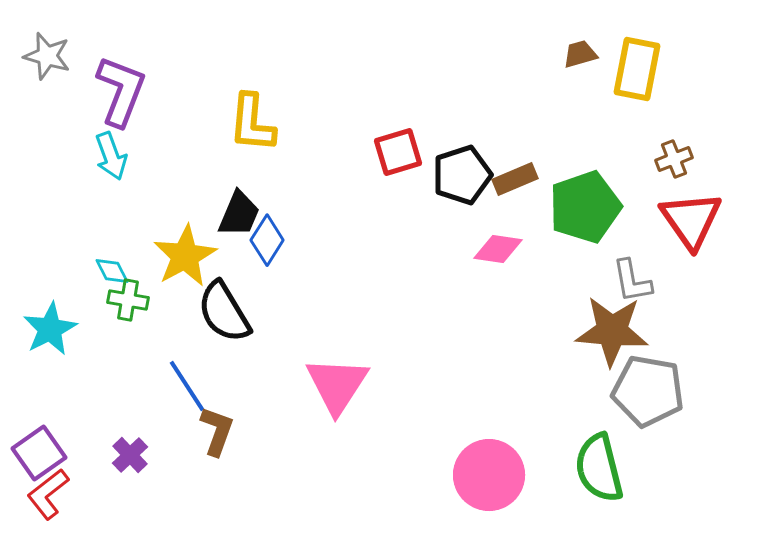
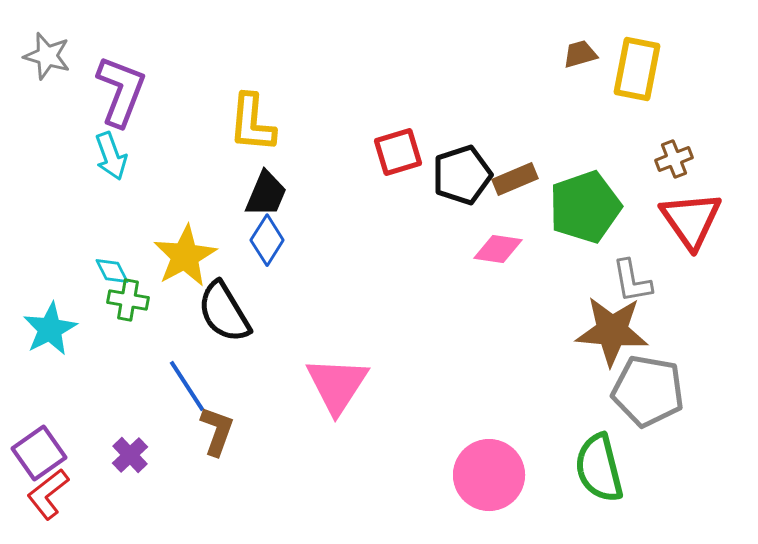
black trapezoid: moved 27 px right, 20 px up
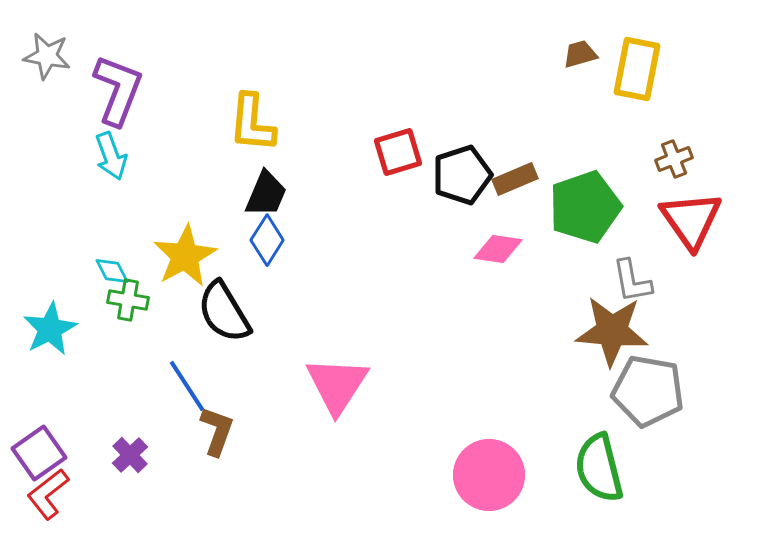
gray star: rotated 6 degrees counterclockwise
purple L-shape: moved 3 px left, 1 px up
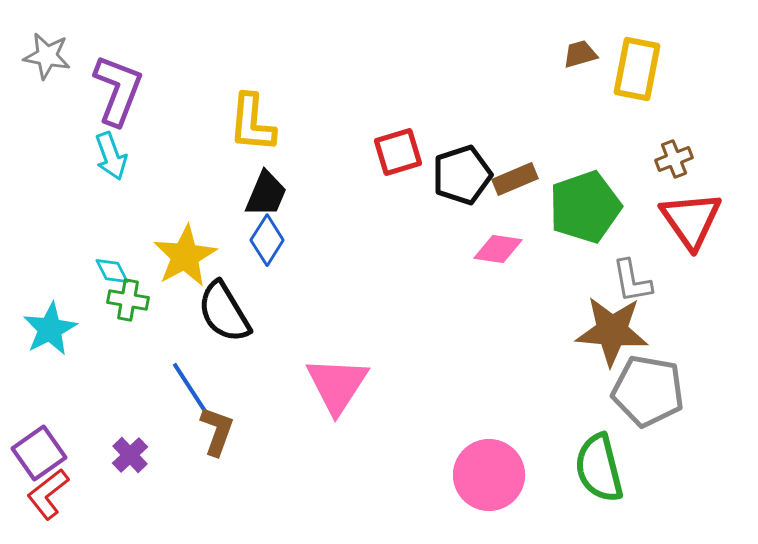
blue line: moved 3 px right, 2 px down
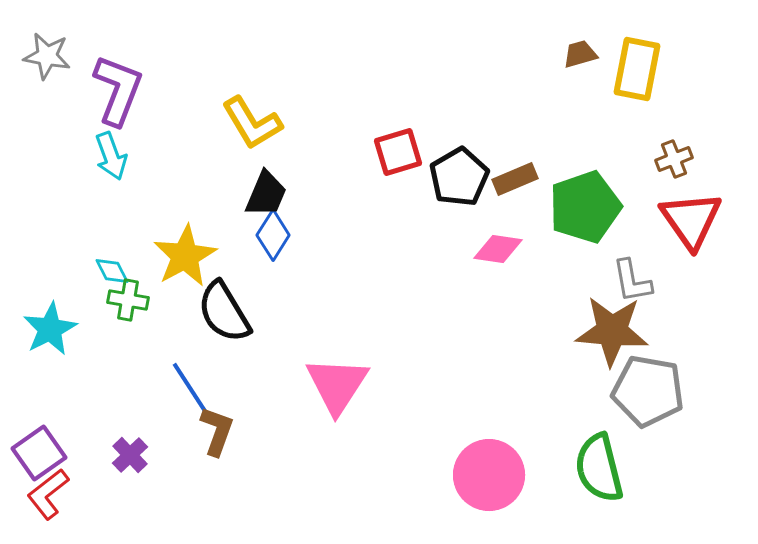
yellow L-shape: rotated 36 degrees counterclockwise
black pentagon: moved 3 px left, 2 px down; rotated 12 degrees counterclockwise
blue diamond: moved 6 px right, 5 px up
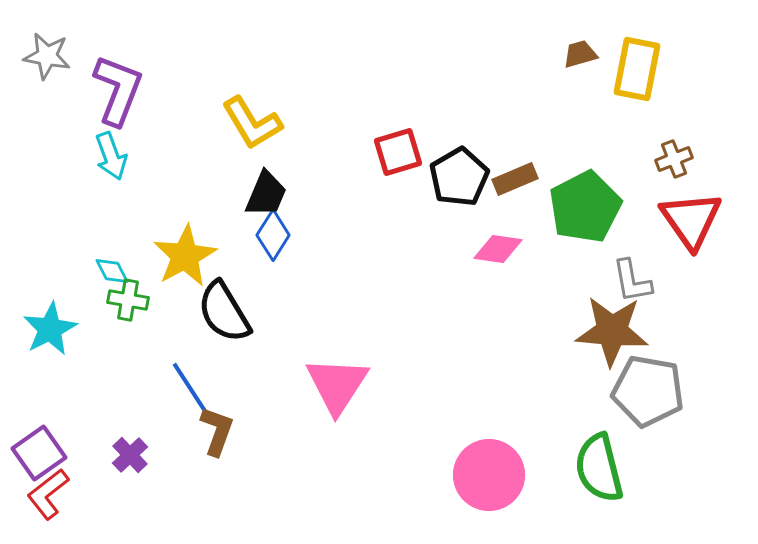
green pentagon: rotated 8 degrees counterclockwise
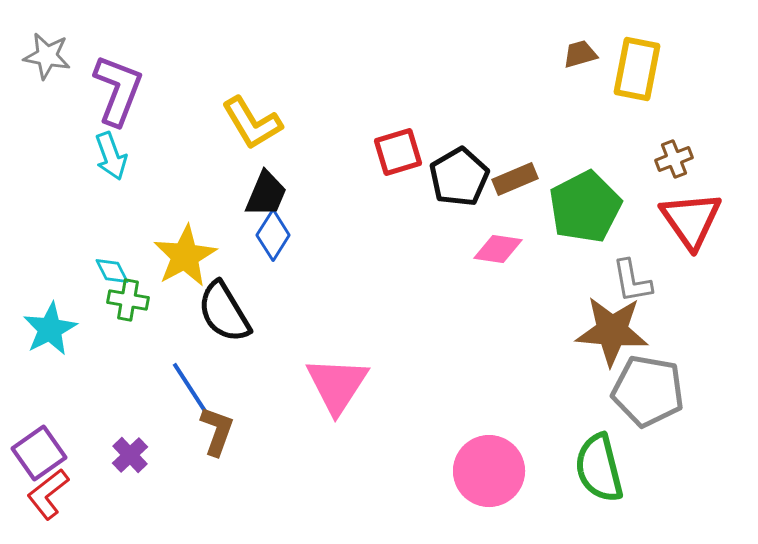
pink circle: moved 4 px up
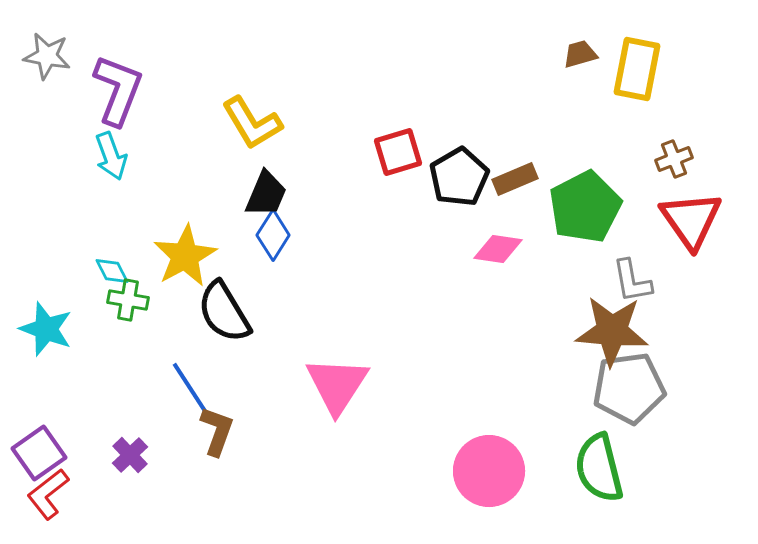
cyan star: moved 4 px left; rotated 24 degrees counterclockwise
gray pentagon: moved 19 px left, 3 px up; rotated 18 degrees counterclockwise
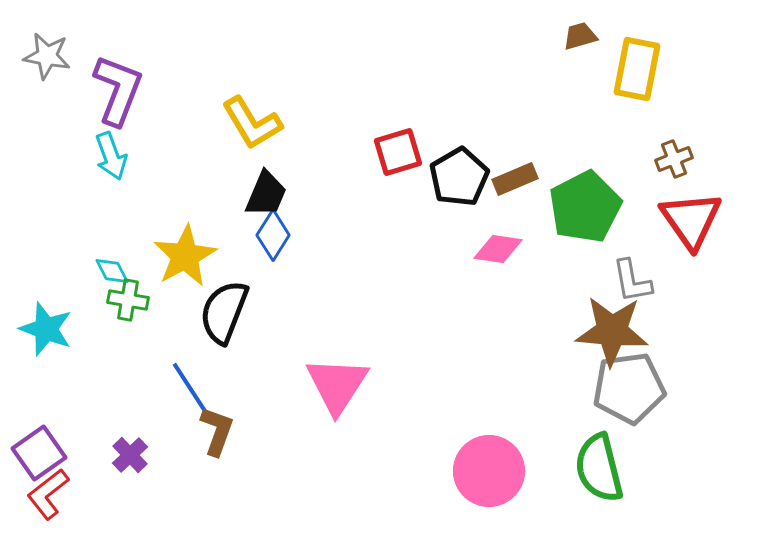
brown trapezoid: moved 18 px up
black semicircle: rotated 52 degrees clockwise
